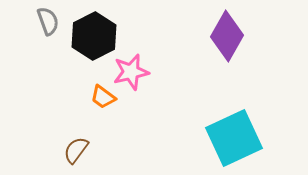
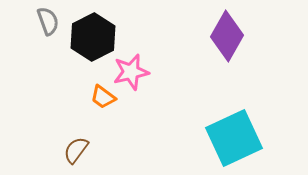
black hexagon: moved 1 px left, 1 px down
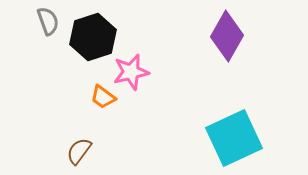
black hexagon: rotated 9 degrees clockwise
brown semicircle: moved 3 px right, 1 px down
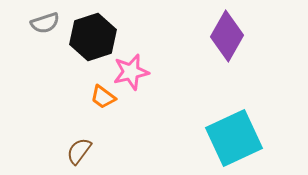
gray semicircle: moved 3 px left, 2 px down; rotated 92 degrees clockwise
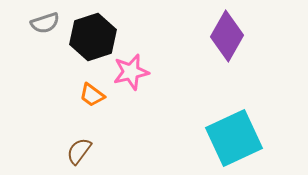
orange trapezoid: moved 11 px left, 2 px up
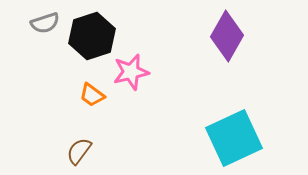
black hexagon: moved 1 px left, 1 px up
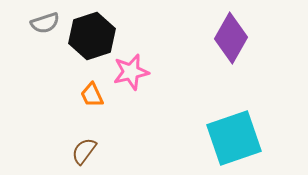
purple diamond: moved 4 px right, 2 px down
orange trapezoid: rotated 28 degrees clockwise
cyan square: rotated 6 degrees clockwise
brown semicircle: moved 5 px right
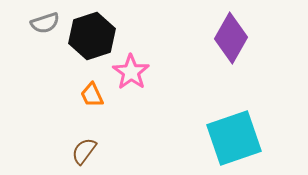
pink star: rotated 24 degrees counterclockwise
